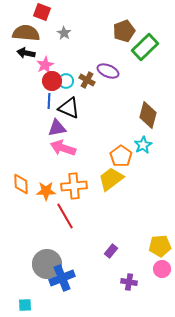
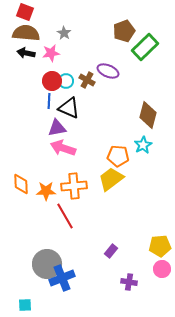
red square: moved 17 px left
pink star: moved 6 px right, 12 px up; rotated 18 degrees clockwise
orange pentagon: moved 3 px left; rotated 30 degrees counterclockwise
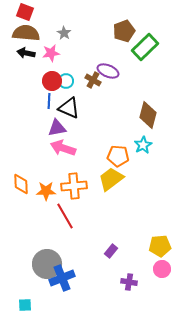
brown cross: moved 6 px right
